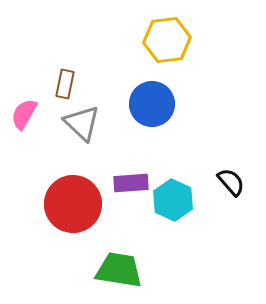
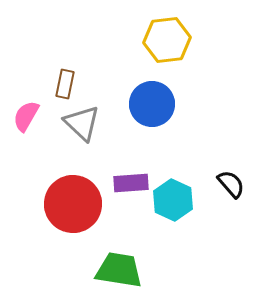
pink semicircle: moved 2 px right, 2 px down
black semicircle: moved 2 px down
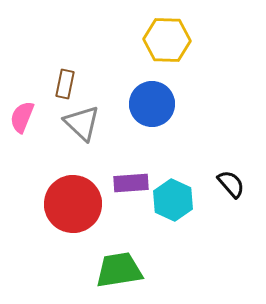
yellow hexagon: rotated 9 degrees clockwise
pink semicircle: moved 4 px left, 1 px down; rotated 8 degrees counterclockwise
green trapezoid: rotated 18 degrees counterclockwise
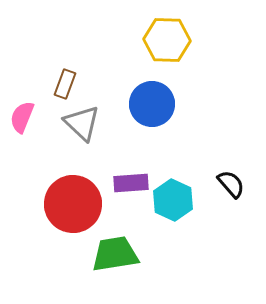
brown rectangle: rotated 8 degrees clockwise
green trapezoid: moved 4 px left, 16 px up
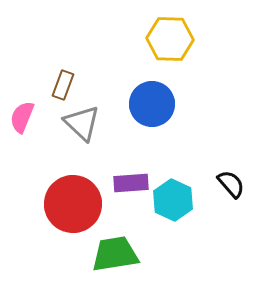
yellow hexagon: moved 3 px right, 1 px up
brown rectangle: moved 2 px left, 1 px down
